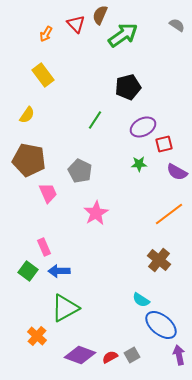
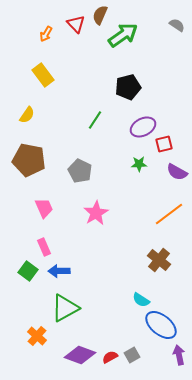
pink trapezoid: moved 4 px left, 15 px down
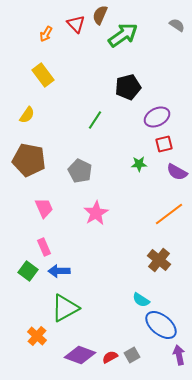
purple ellipse: moved 14 px right, 10 px up
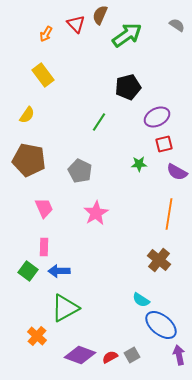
green arrow: moved 4 px right
green line: moved 4 px right, 2 px down
orange line: rotated 44 degrees counterclockwise
pink rectangle: rotated 24 degrees clockwise
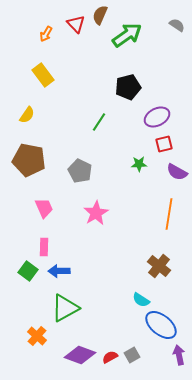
brown cross: moved 6 px down
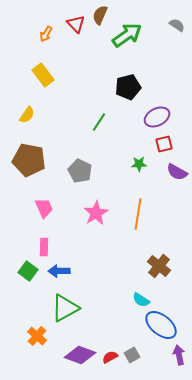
orange line: moved 31 px left
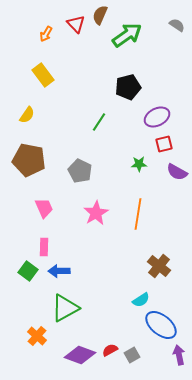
cyan semicircle: rotated 66 degrees counterclockwise
red semicircle: moved 7 px up
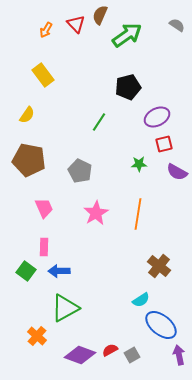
orange arrow: moved 4 px up
green square: moved 2 px left
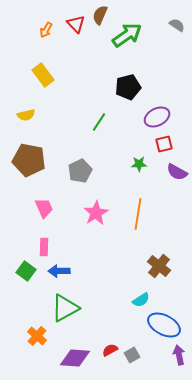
yellow semicircle: moved 1 px left; rotated 42 degrees clockwise
gray pentagon: rotated 20 degrees clockwise
blue ellipse: moved 3 px right; rotated 12 degrees counterclockwise
purple diamond: moved 5 px left, 3 px down; rotated 16 degrees counterclockwise
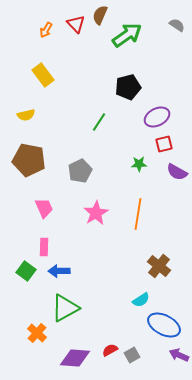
orange cross: moved 3 px up
purple arrow: rotated 54 degrees counterclockwise
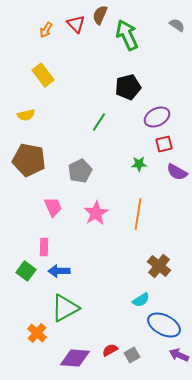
green arrow: rotated 80 degrees counterclockwise
pink trapezoid: moved 9 px right, 1 px up
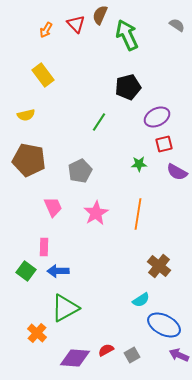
blue arrow: moved 1 px left
red semicircle: moved 4 px left
